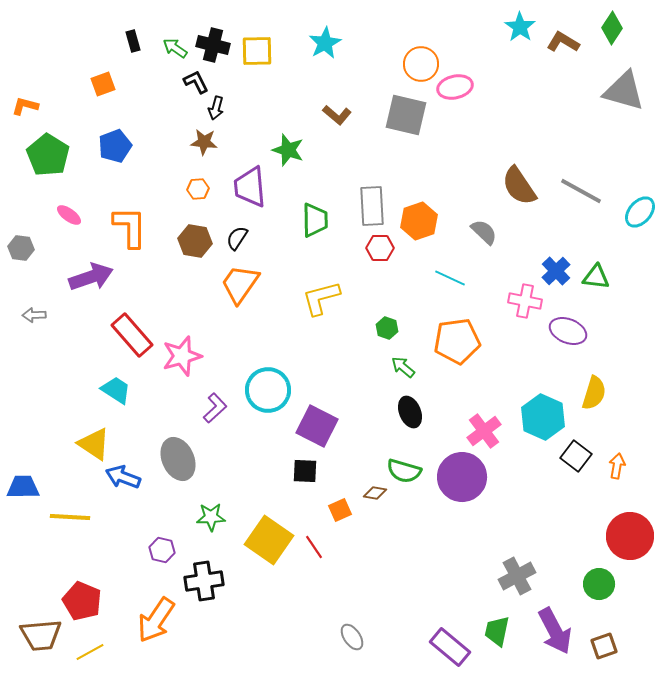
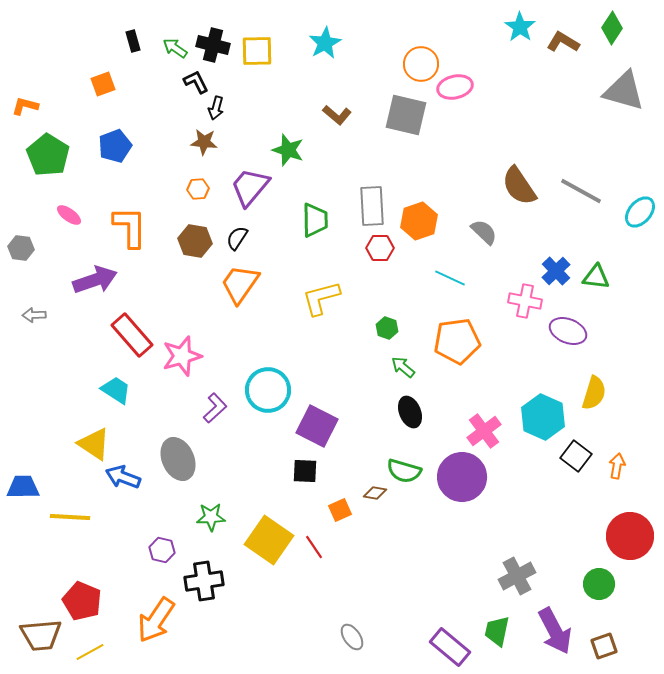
purple trapezoid at (250, 187): rotated 45 degrees clockwise
purple arrow at (91, 277): moved 4 px right, 3 px down
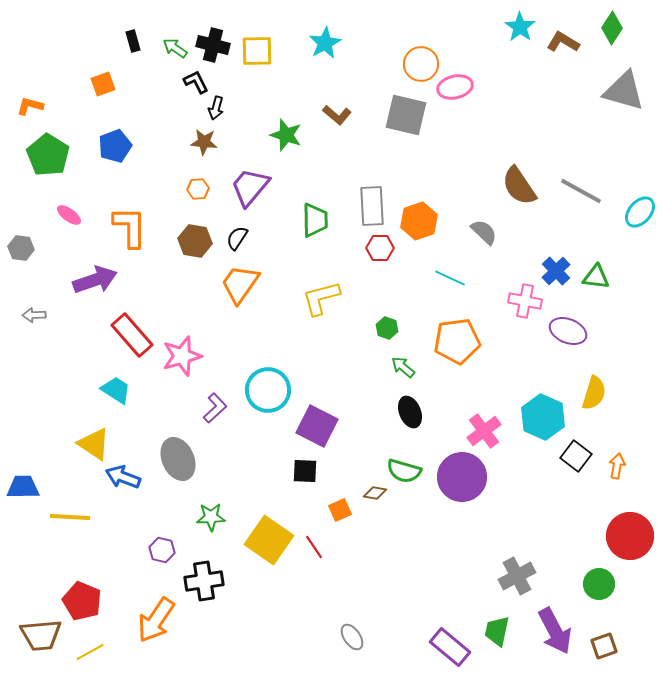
orange L-shape at (25, 106): moved 5 px right
green star at (288, 150): moved 2 px left, 15 px up
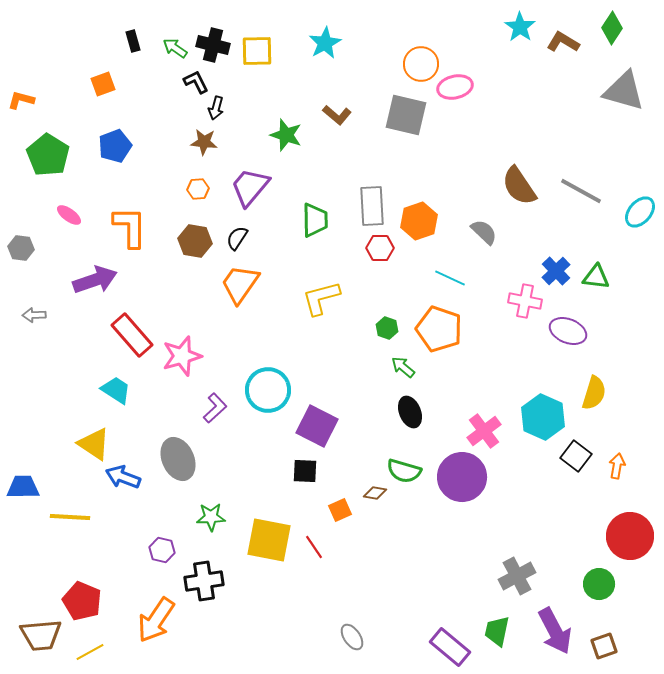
orange L-shape at (30, 106): moved 9 px left, 6 px up
orange pentagon at (457, 341): moved 18 px left, 12 px up; rotated 27 degrees clockwise
yellow square at (269, 540): rotated 24 degrees counterclockwise
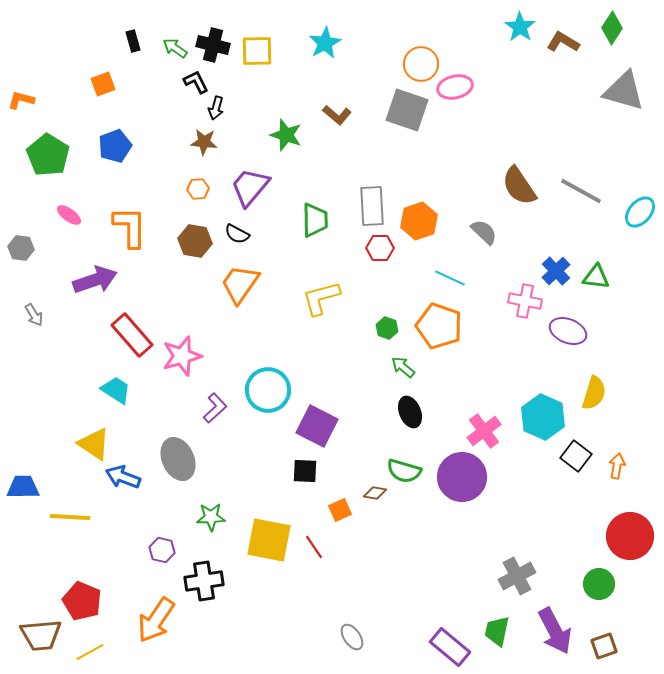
gray square at (406, 115): moved 1 px right, 5 px up; rotated 6 degrees clockwise
black semicircle at (237, 238): moved 4 px up; rotated 95 degrees counterclockwise
gray arrow at (34, 315): rotated 120 degrees counterclockwise
orange pentagon at (439, 329): moved 3 px up
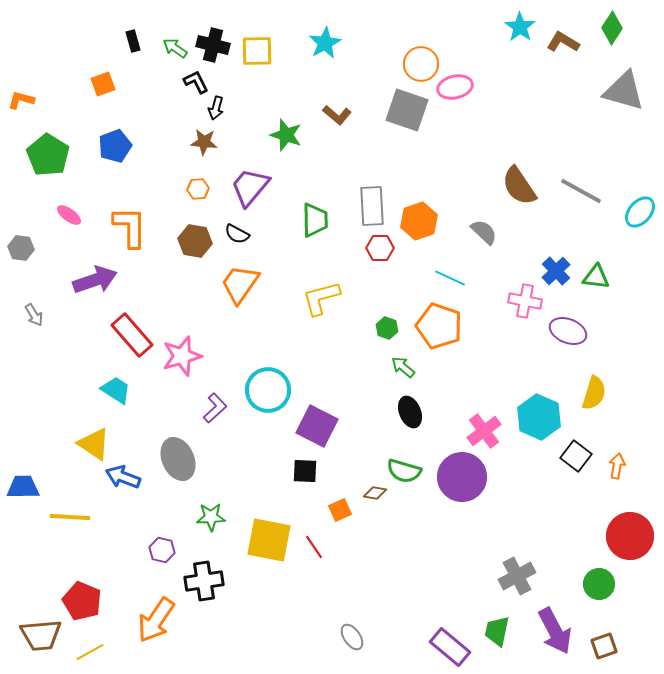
cyan hexagon at (543, 417): moved 4 px left
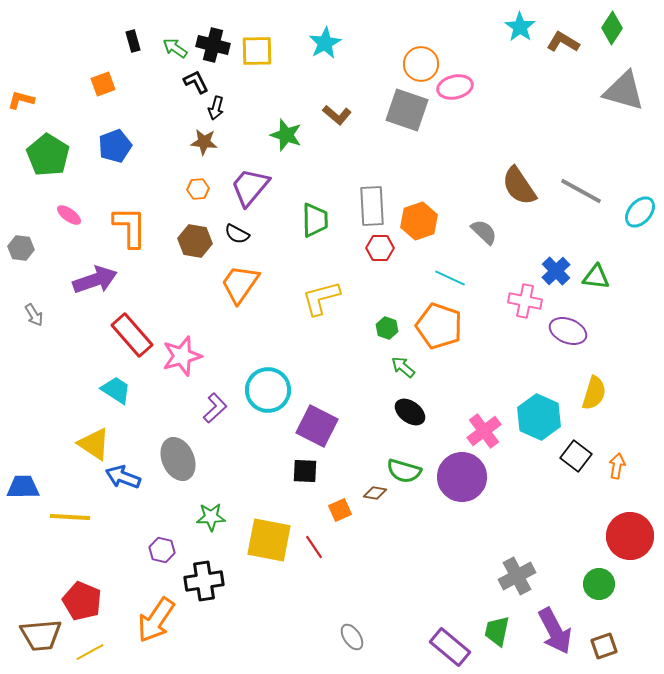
black ellipse at (410, 412): rotated 32 degrees counterclockwise
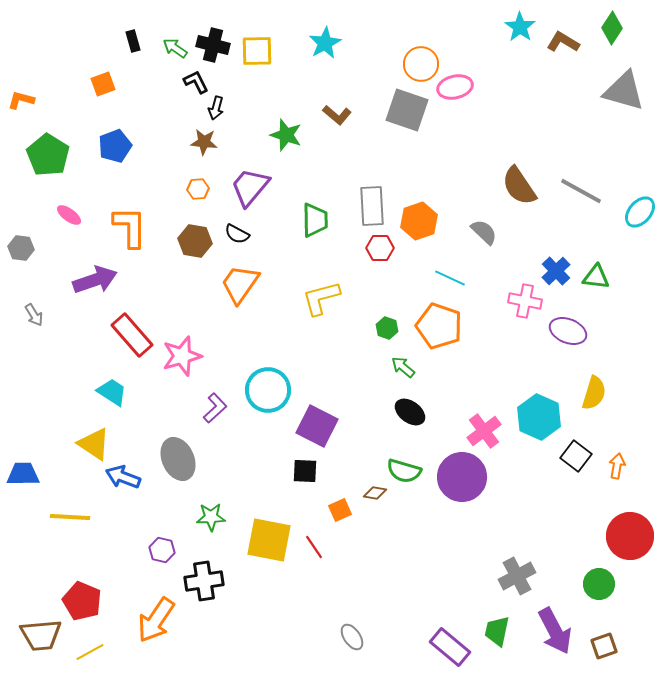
cyan trapezoid at (116, 390): moved 4 px left, 2 px down
blue trapezoid at (23, 487): moved 13 px up
